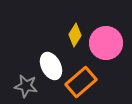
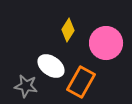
yellow diamond: moved 7 px left, 5 px up
white ellipse: rotated 28 degrees counterclockwise
orange rectangle: rotated 20 degrees counterclockwise
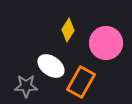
gray star: rotated 10 degrees counterclockwise
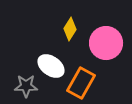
yellow diamond: moved 2 px right, 1 px up
orange rectangle: moved 1 px down
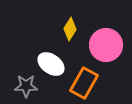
pink circle: moved 2 px down
white ellipse: moved 2 px up
orange rectangle: moved 3 px right
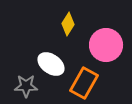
yellow diamond: moved 2 px left, 5 px up
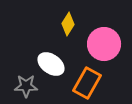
pink circle: moved 2 px left, 1 px up
orange rectangle: moved 3 px right
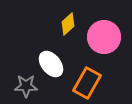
yellow diamond: rotated 15 degrees clockwise
pink circle: moved 7 px up
white ellipse: rotated 16 degrees clockwise
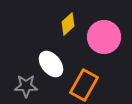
orange rectangle: moved 3 px left, 2 px down
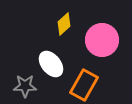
yellow diamond: moved 4 px left
pink circle: moved 2 px left, 3 px down
gray star: moved 1 px left
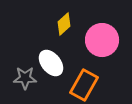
white ellipse: moved 1 px up
gray star: moved 8 px up
